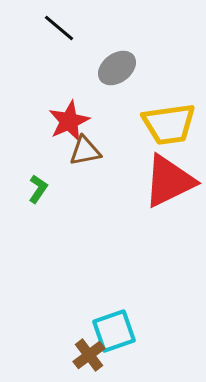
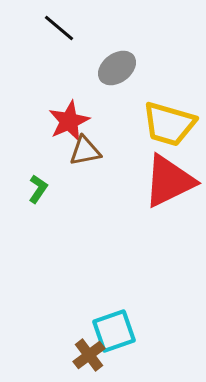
yellow trapezoid: rotated 24 degrees clockwise
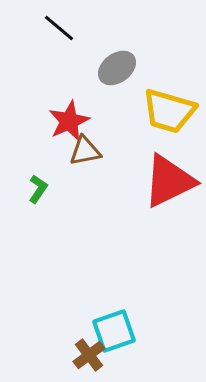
yellow trapezoid: moved 13 px up
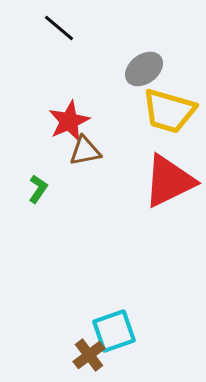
gray ellipse: moved 27 px right, 1 px down
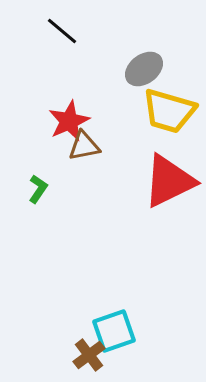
black line: moved 3 px right, 3 px down
brown triangle: moved 1 px left, 5 px up
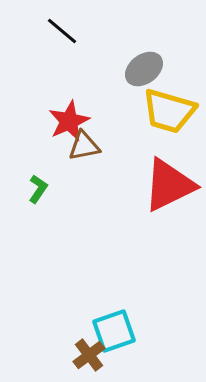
red triangle: moved 4 px down
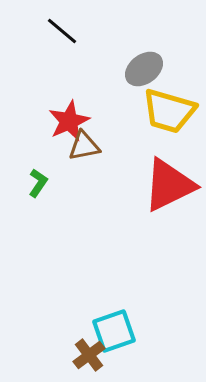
green L-shape: moved 6 px up
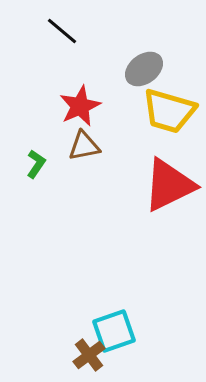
red star: moved 11 px right, 15 px up
green L-shape: moved 2 px left, 19 px up
